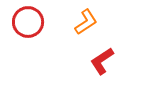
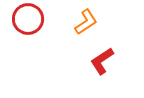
red circle: moved 3 px up
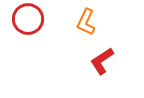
orange L-shape: rotated 148 degrees clockwise
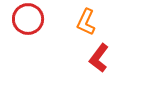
red L-shape: moved 3 px left, 3 px up; rotated 20 degrees counterclockwise
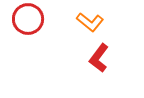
orange L-shape: moved 4 px right; rotated 76 degrees counterclockwise
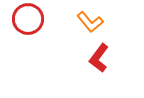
orange L-shape: rotated 12 degrees clockwise
